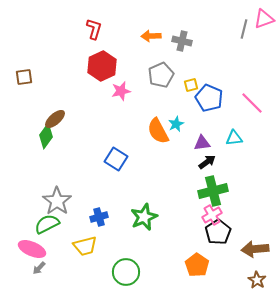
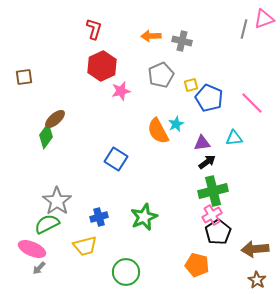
orange pentagon: rotated 20 degrees counterclockwise
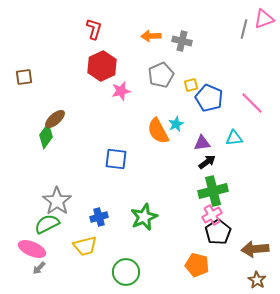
blue square: rotated 25 degrees counterclockwise
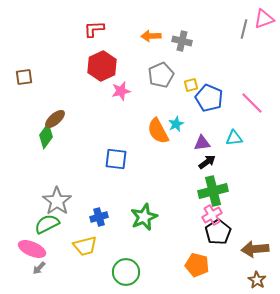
red L-shape: rotated 110 degrees counterclockwise
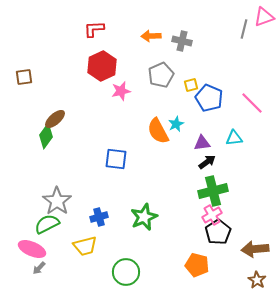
pink triangle: moved 2 px up
